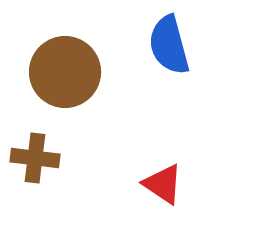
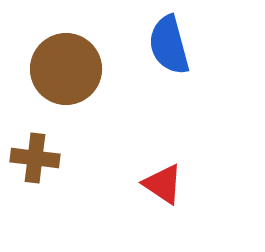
brown circle: moved 1 px right, 3 px up
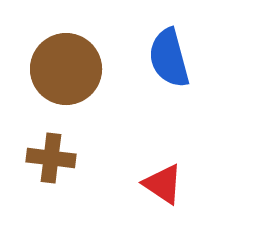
blue semicircle: moved 13 px down
brown cross: moved 16 px right
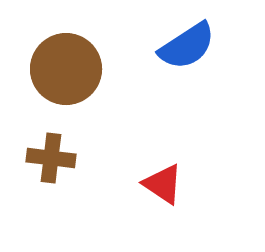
blue semicircle: moved 18 px right, 12 px up; rotated 108 degrees counterclockwise
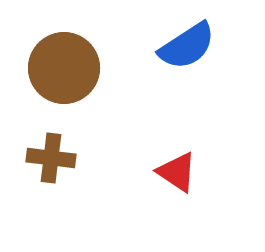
brown circle: moved 2 px left, 1 px up
red triangle: moved 14 px right, 12 px up
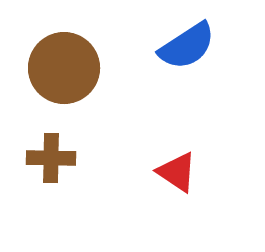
brown cross: rotated 6 degrees counterclockwise
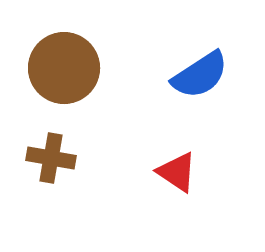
blue semicircle: moved 13 px right, 29 px down
brown cross: rotated 9 degrees clockwise
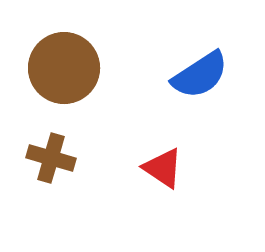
brown cross: rotated 6 degrees clockwise
red triangle: moved 14 px left, 4 px up
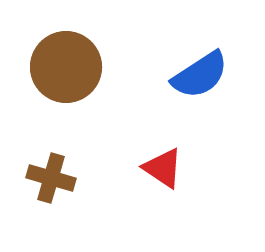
brown circle: moved 2 px right, 1 px up
brown cross: moved 20 px down
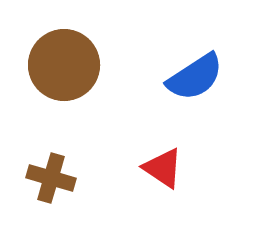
brown circle: moved 2 px left, 2 px up
blue semicircle: moved 5 px left, 2 px down
